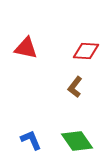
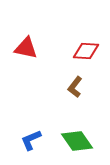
blue L-shape: rotated 90 degrees counterclockwise
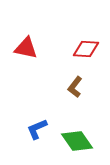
red diamond: moved 2 px up
blue L-shape: moved 6 px right, 11 px up
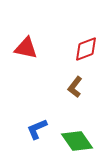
red diamond: rotated 24 degrees counterclockwise
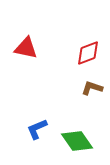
red diamond: moved 2 px right, 4 px down
brown L-shape: moved 17 px right, 1 px down; rotated 70 degrees clockwise
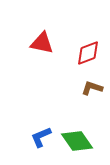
red triangle: moved 16 px right, 5 px up
blue L-shape: moved 4 px right, 8 px down
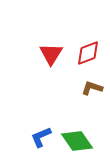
red triangle: moved 9 px right, 11 px down; rotated 50 degrees clockwise
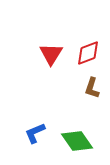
brown L-shape: rotated 90 degrees counterclockwise
blue L-shape: moved 6 px left, 4 px up
